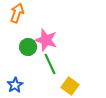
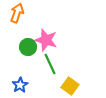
blue star: moved 5 px right
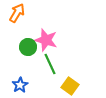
orange arrow: rotated 12 degrees clockwise
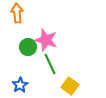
orange arrow: rotated 36 degrees counterclockwise
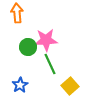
pink star: rotated 20 degrees counterclockwise
yellow square: rotated 12 degrees clockwise
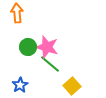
pink star: moved 1 px right, 7 px down; rotated 20 degrees clockwise
green line: rotated 25 degrees counterclockwise
yellow square: moved 2 px right
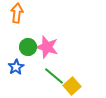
orange arrow: rotated 12 degrees clockwise
green line: moved 4 px right, 12 px down
blue star: moved 4 px left, 18 px up
